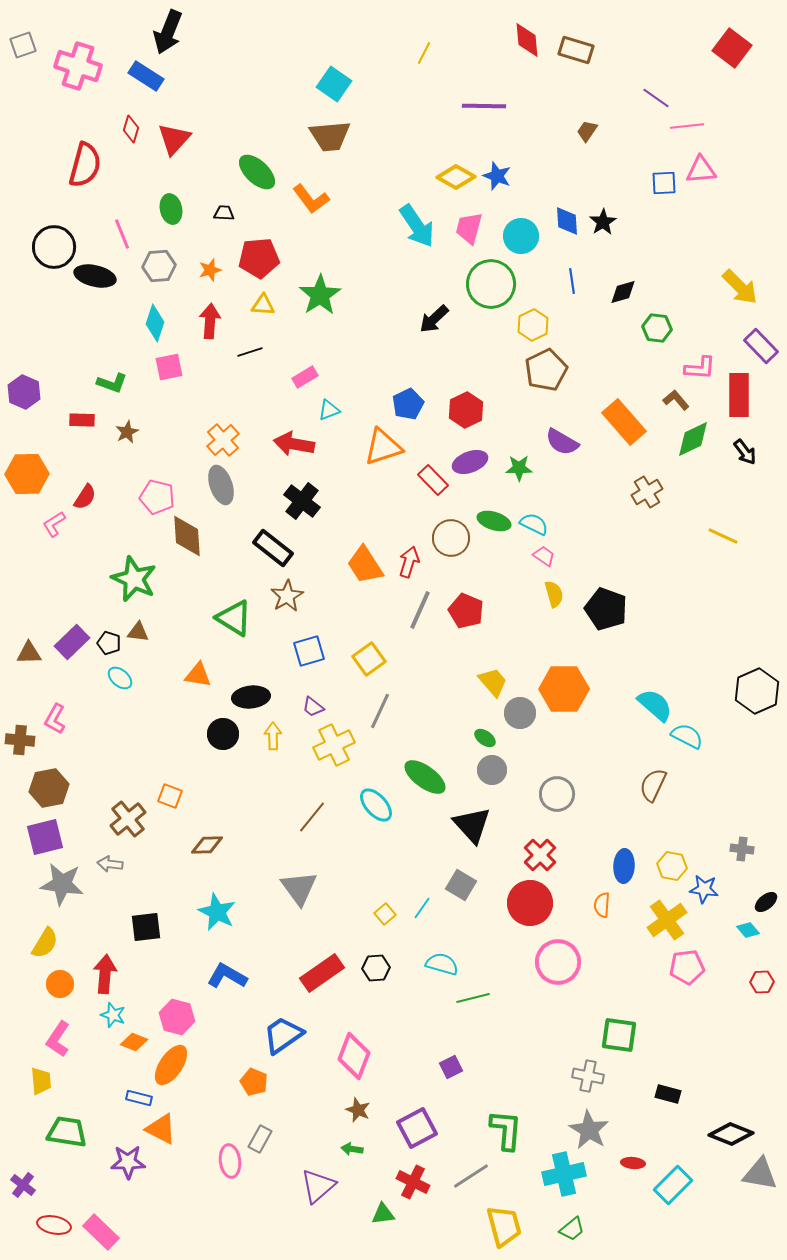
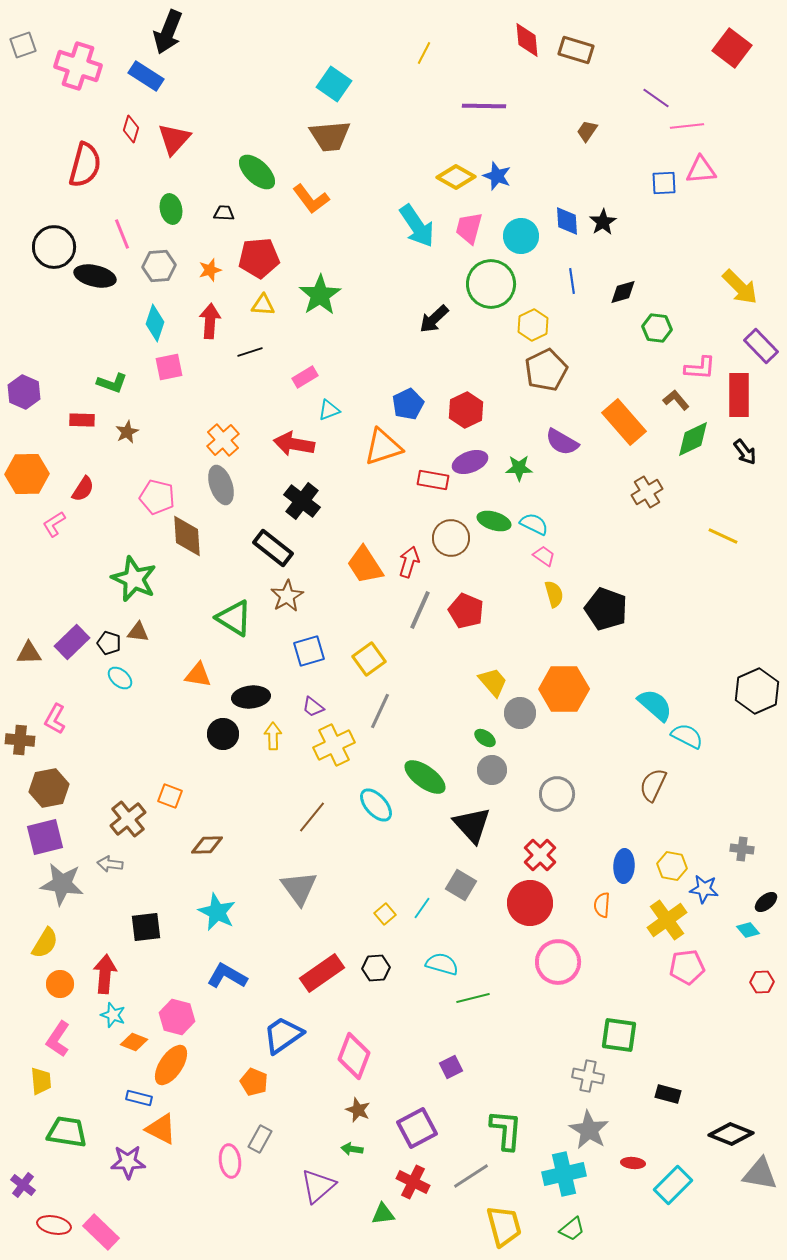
red rectangle at (433, 480): rotated 36 degrees counterclockwise
red semicircle at (85, 497): moved 2 px left, 8 px up
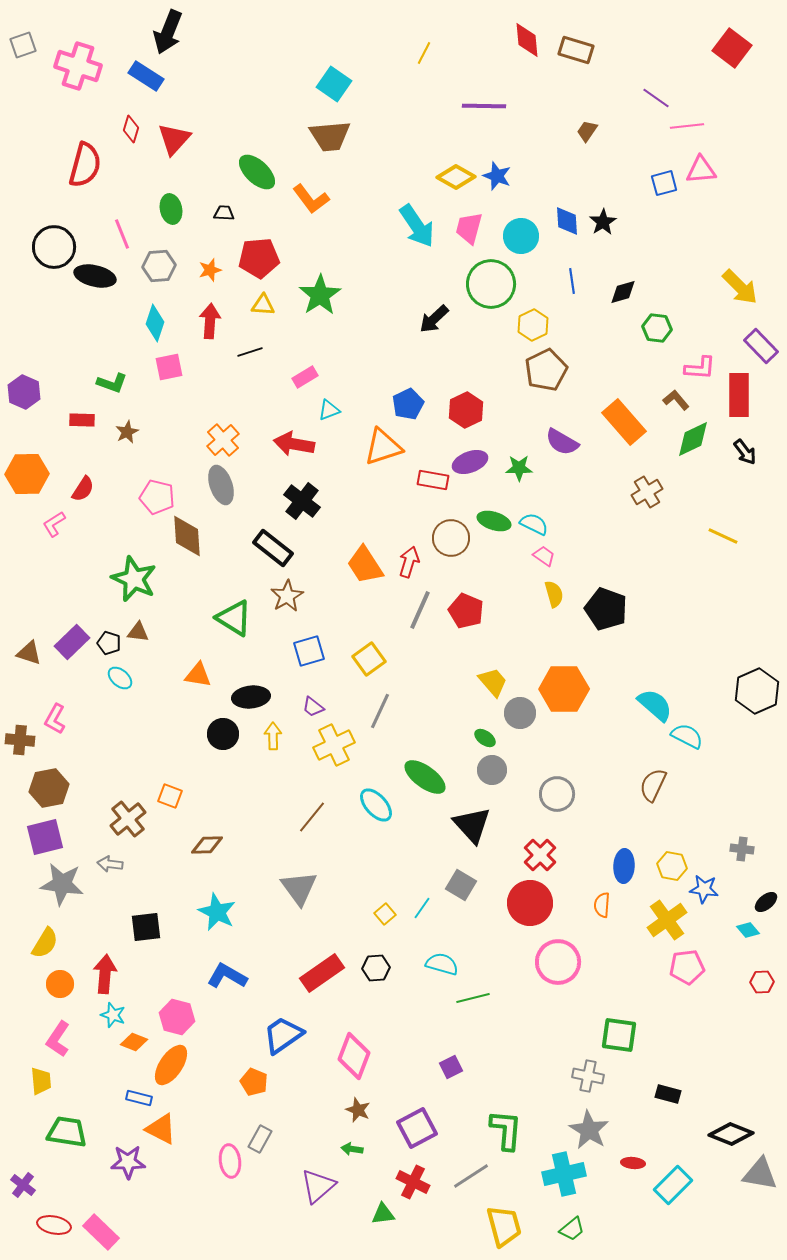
blue square at (664, 183): rotated 12 degrees counterclockwise
brown triangle at (29, 653): rotated 20 degrees clockwise
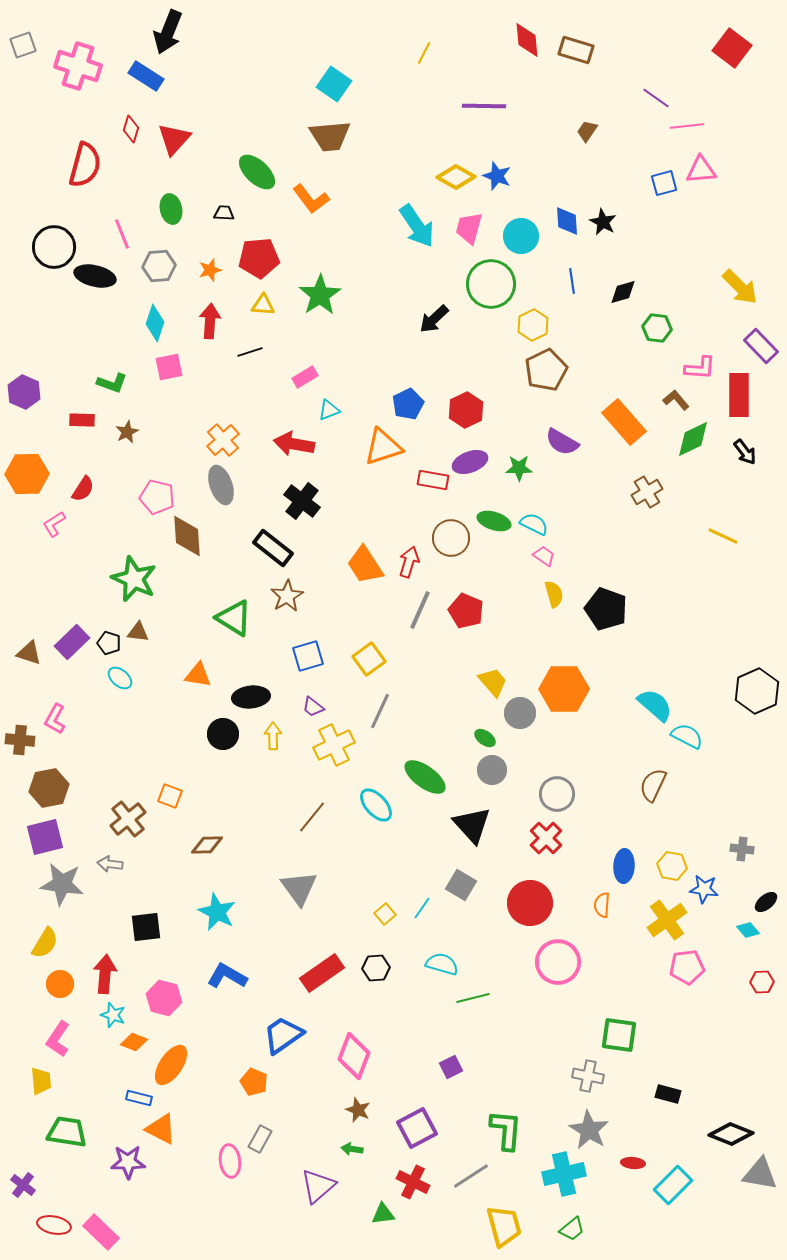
black star at (603, 222): rotated 12 degrees counterclockwise
blue square at (309, 651): moved 1 px left, 5 px down
red cross at (540, 855): moved 6 px right, 17 px up
pink hexagon at (177, 1017): moved 13 px left, 19 px up
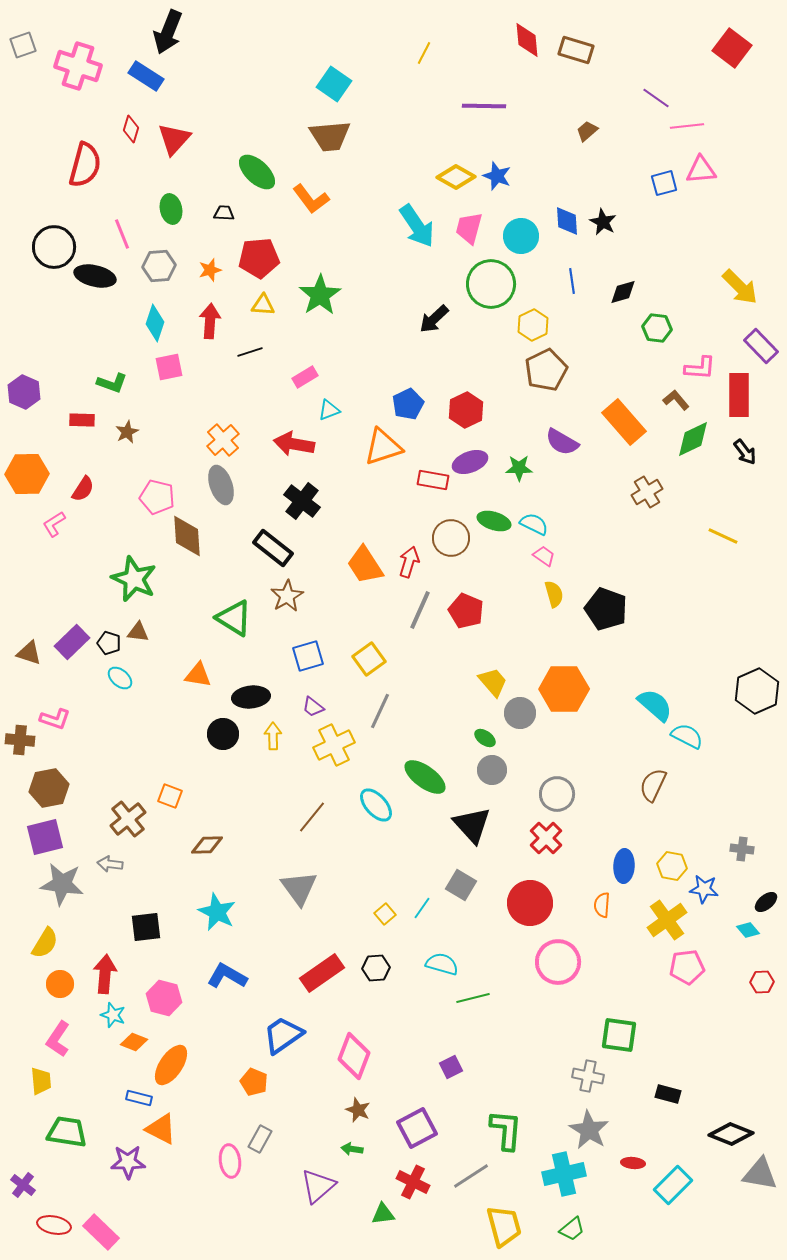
brown trapezoid at (587, 131): rotated 15 degrees clockwise
pink L-shape at (55, 719): rotated 100 degrees counterclockwise
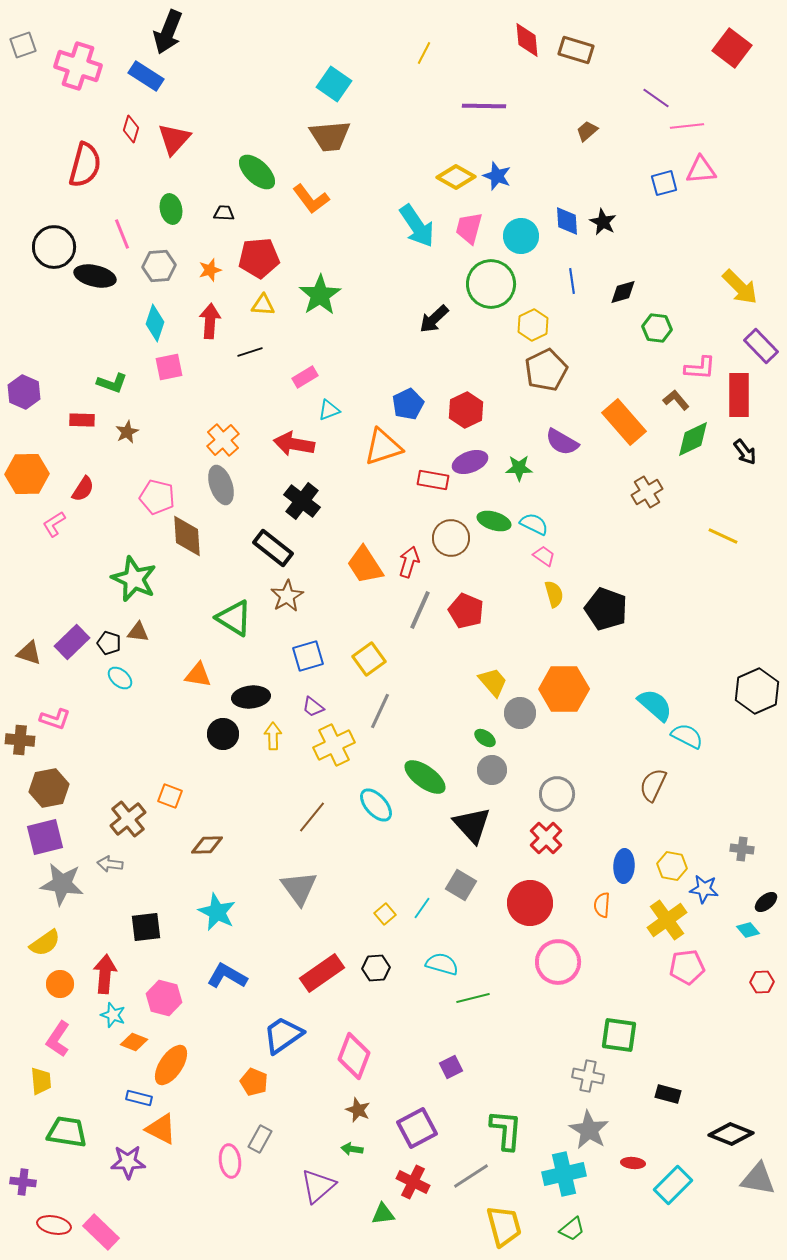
yellow semicircle at (45, 943): rotated 24 degrees clockwise
gray triangle at (760, 1174): moved 2 px left, 5 px down
purple cross at (23, 1185): moved 3 px up; rotated 30 degrees counterclockwise
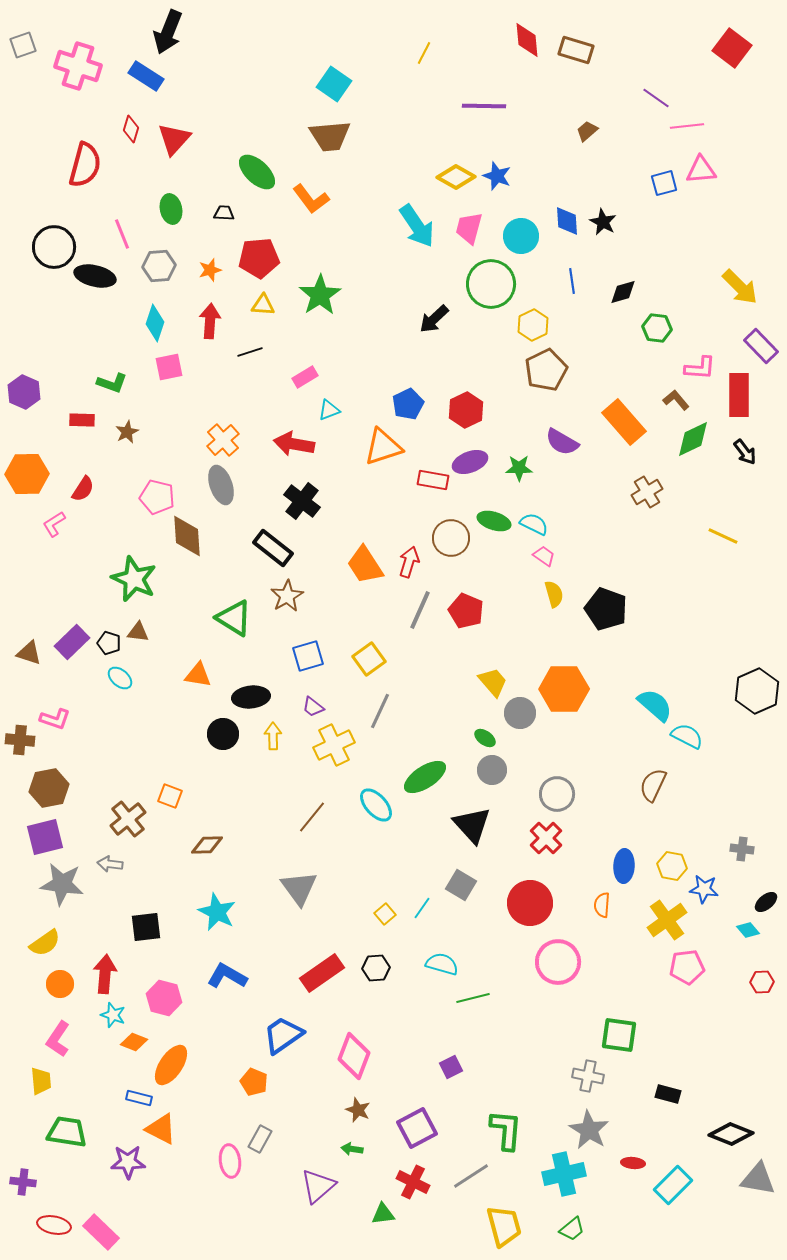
green ellipse at (425, 777): rotated 69 degrees counterclockwise
